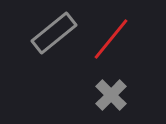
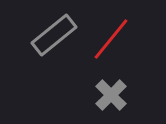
gray rectangle: moved 2 px down
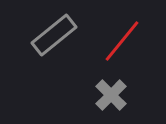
red line: moved 11 px right, 2 px down
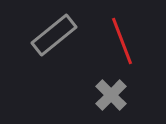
red line: rotated 60 degrees counterclockwise
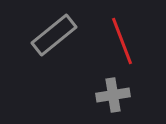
gray cross: moved 2 px right; rotated 36 degrees clockwise
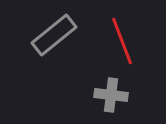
gray cross: moved 2 px left; rotated 16 degrees clockwise
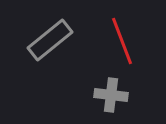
gray rectangle: moved 4 px left, 5 px down
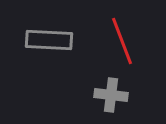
gray rectangle: moved 1 px left; rotated 42 degrees clockwise
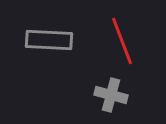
gray cross: rotated 8 degrees clockwise
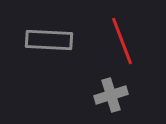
gray cross: rotated 32 degrees counterclockwise
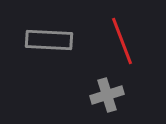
gray cross: moved 4 px left
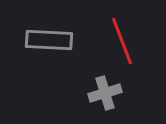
gray cross: moved 2 px left, 2 px up
